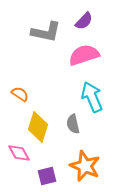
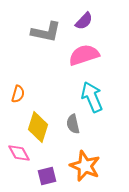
orange semicircle: moved 2 px left; rotated 72 degrees clockwise
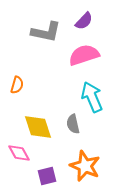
orange semicircle: moved 1 px left, 9 px up
yellow diamond: rotated 36 degrees counterclockwise
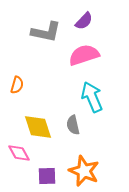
gray semicircle: moved 1 px down
orange star: moved 1 px left, 5 px down
purple square: rotated 12 degrees clockwise
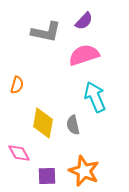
cyan arrow: moved 3 px right
yellow diamond: moved 5 px right, 4 px up; rotated 28 degrees clockwise
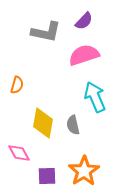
orange star: rotated 16 degrees clockwise
